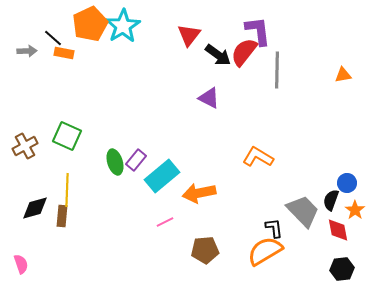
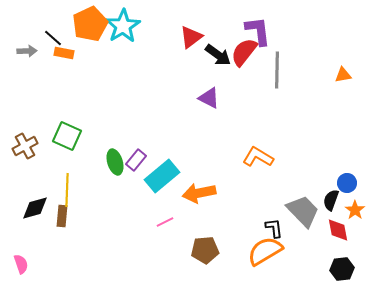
red triangle: moved 2 px right, 2 px down; rotated 15 degrees clockwise
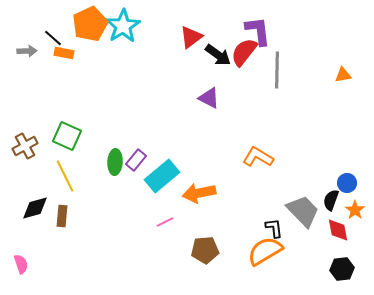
green ellipse: rotated 20 degrees clockwise
yellow line: moved 2 px left, 14 px up; rotated 28 degrees counterclockwise
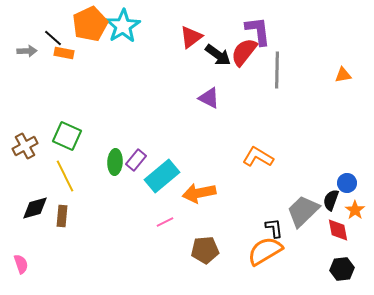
gray trapezoid: rotated 90 degrees counterclockwise
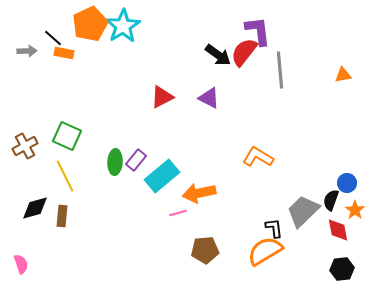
red triangle: moved 29 px left, 60 px down; rotated 10 degrees clockwise
gray line: moved 3 px right; rotated 6 degrees counterclockwise
pink line: moved 13 px right, 9 px up; rotated 12 degrees clockwise
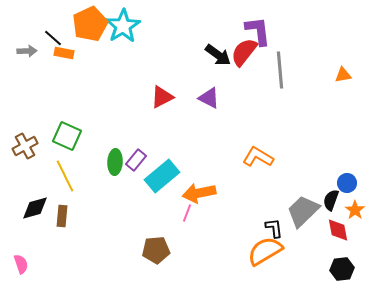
pink line: moved 9 px right; rotated 54 degrees counterclockwise
brown pentagon: moved 49 px left
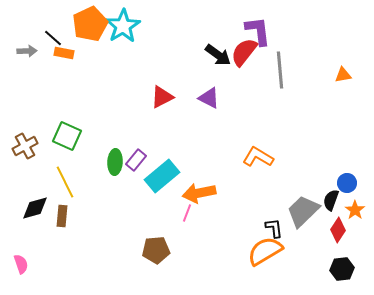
yellow line: moved 6 px down
red diamond: rotated 45 degrees clockwise
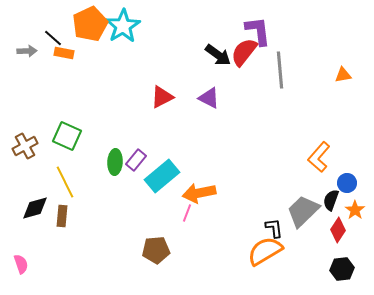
orange L-shape: moved 61 px right; rotated 80 degrees counterclockwise
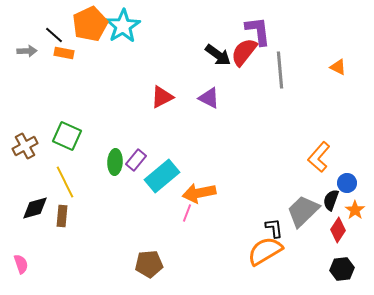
black line: moved 1 px right, 3 px up
orange triangle: moved 5 px left, 8 px up; rotated 36 degrees clockwise
brown pentagon: moved 7 px left, 14 px down
